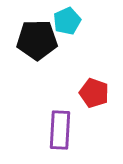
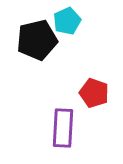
black pentagon: rotated 12 degrees counterclockwise
purple rectangle: moved 3 px right, 2 px up
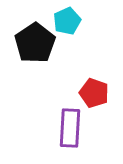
black pentagon: moved 2 px left, 3 px down; rotated 21 degrees counterclockwise
purple rectangle: moved 7 px right
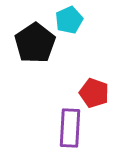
cyan pentagon: moved 2 px right, 1 px up
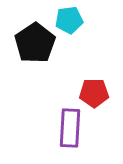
cyan pentagon: rotated 16 degrees clockwise
red pentagon: rotated 20 degrees counterclockwise
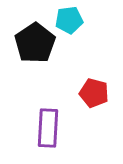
red pentagon: rotated 16 degrees clockwise
purple rectangle: moved 22 px left
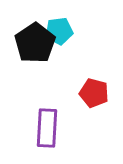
cyan pentagon: moved 10 px left, 11 px down
purple rectangle: moved 1 px left
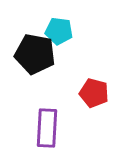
cyan pentagon: rotated 16 degrees clockwise
black pentagon: moved 11 px down; rotated 27 degrees counterclockwise
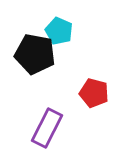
cyan pentagon: rotated 16 degrees clockwise
purple rectangle: rotated 24 degrees clockwise
